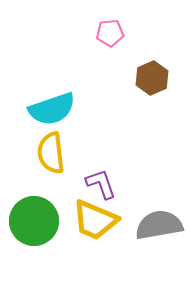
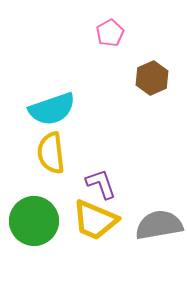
pink pentagon: rotated 24 degrees counterclockwise
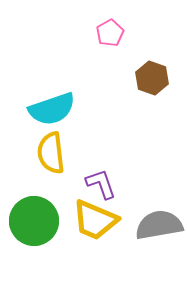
brown hexagon: rotated 16 degrees counterclockwise
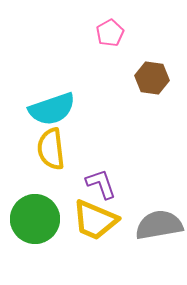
brown hexagon: rotated 12 degrees counterclockwise
yellow semicircle: moved 4 px up
green circle: moved 1 px right, 2 px up
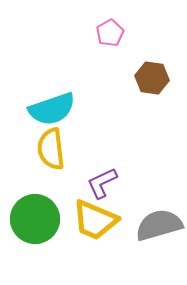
purple L-shape: moved 1 px right, 1 px up; rotated 96 degrees counterclockwise
gray semicircle: rotated 6 degrees counterclockwise
